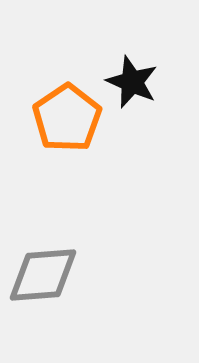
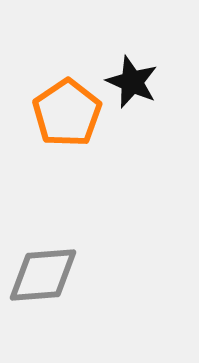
orange pentagon: moved 5 px up
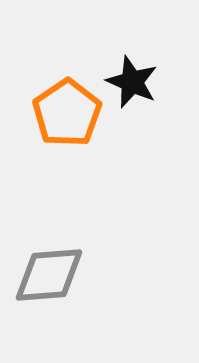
gray diamond: moved 6 px right
